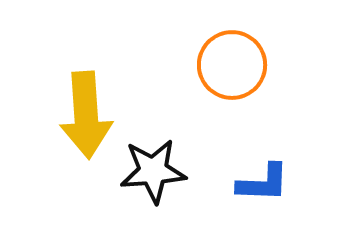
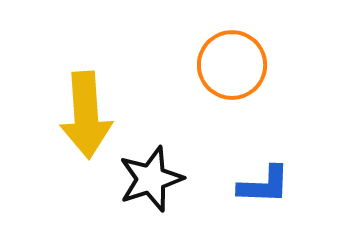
black star: moved 2 px left, 8 px down; rotated 14 degrees counterclockwise
blue L-shape: moved 1 px right, 2 px down
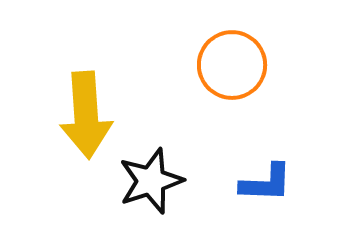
black star: moved 2 px down
blue L-shape: moved 2 px right, 2 px up
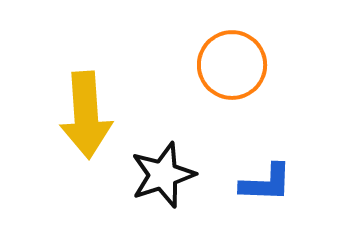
black star: moved 12 px right, 6 px up
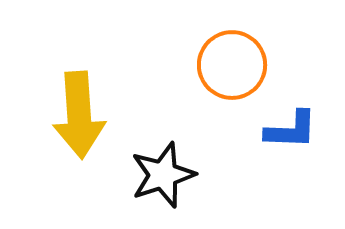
yellow arrow: moved 7 px left
blue L-shape: moved 25 px right, 53 px up
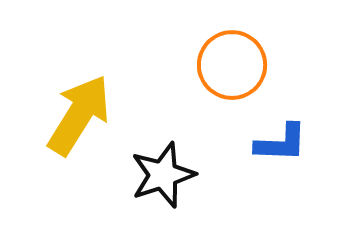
yellow arrow: rotated 144 degrees counterclockwise
blue L-shape: moved 10 px left, 13 px down
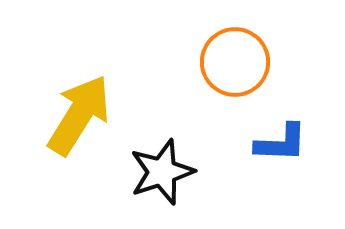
orange circle: moved 3 px right, 3 px up
black star: moved 1 px left, 3 px up
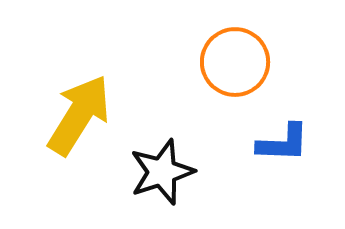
blue L-shape: moved 2 px right
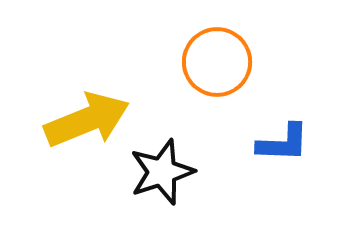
orange circle: moved 18 px left
yellow arrow: moved 8 px right, 5 px down; rotated 36 degrees clockwise
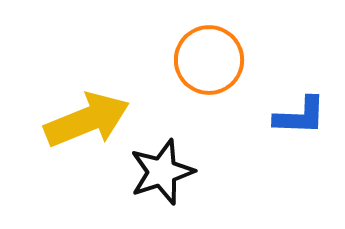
orange circle: moved 8 px left, 2 px up
blue L-shape: moved 17 px right, 27 px up
